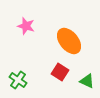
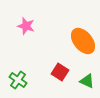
orange ellipse: moved 14 px right
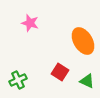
pink star: moved 4 px right, 3 px up
orange ellipse: rotated 8 degrees clockwise
green cross: rotated 30 degrees clockwise
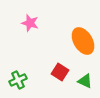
green triangle: moved 2 px left
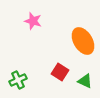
pink star: moved 3 px right, 2 px up
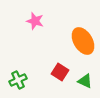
pink star: moved 2 px right
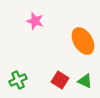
red square: moved 8 px down
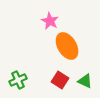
pink star: moved 15 px right; rotated 12 degrees clockwise
orange ellipse: moved 16 px left, 5 px down
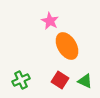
green cross: moved 3 px right
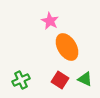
orange ellipse: moved 1 px down
green triangle: moved 2 px up
